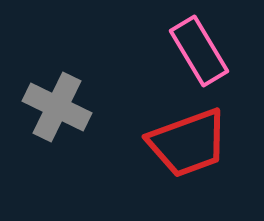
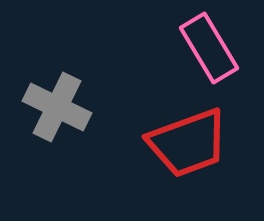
pink rectangle: moved 10 px right, 3 px up
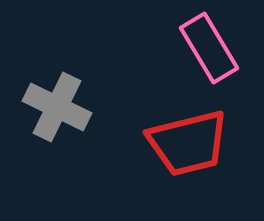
red trapezoid: rotated 6 degrees clockwise
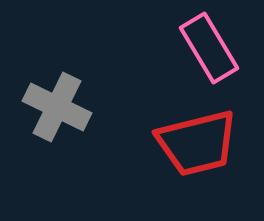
red trapezoid: moved 9 px right
